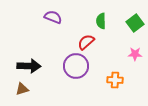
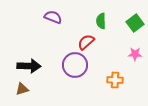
purple circle: moved 1 px left, 1 px up
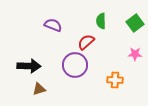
purple semicircle: moved 8 px down
brown triangle: moved 17 px right
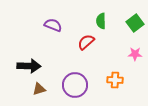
purple circle: moved 20 px down
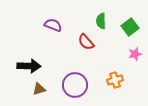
green square: moved 5 px left, 4 px down
red semicircle: rotated 90 degrees counterclockwise
pink star: rotated 16 degrees counterclockwise
orange cross: rotated 21 degrees counterclockwise
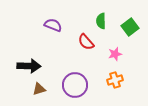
pink star: moved 20 px left
